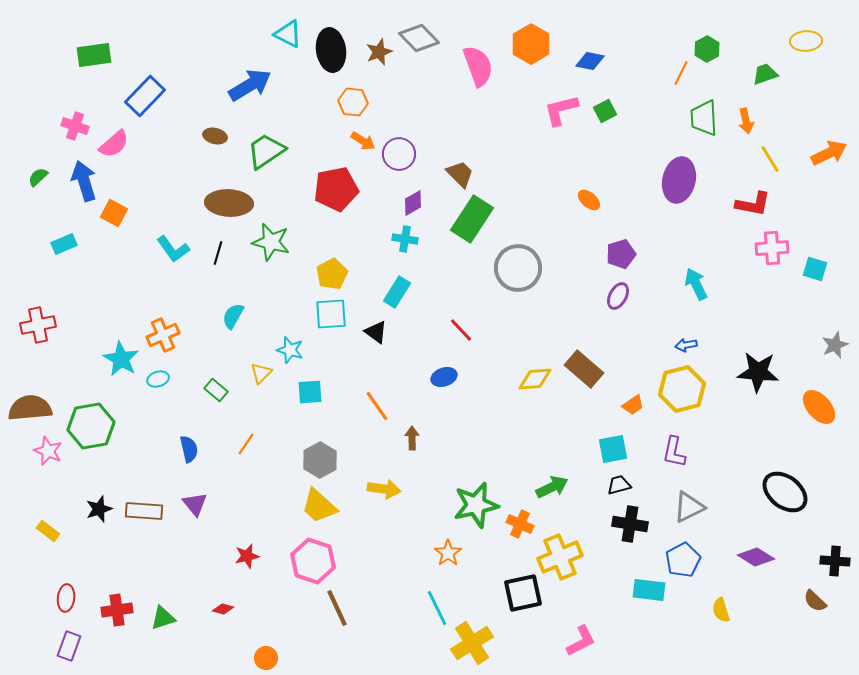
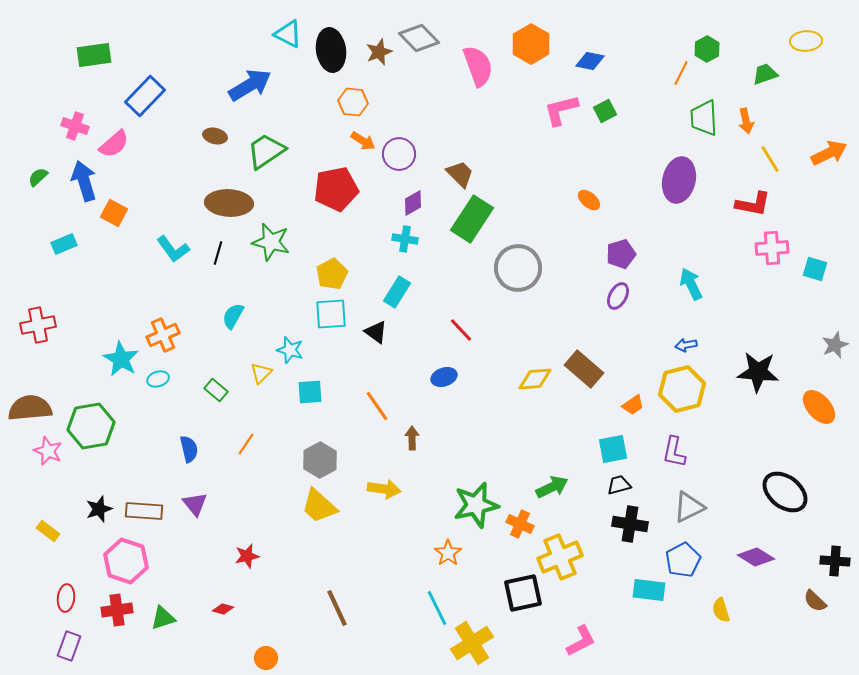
cyan arrow at (696, 284): moved 5 px left
pink hexagon at (313, 561): moved 187 px left
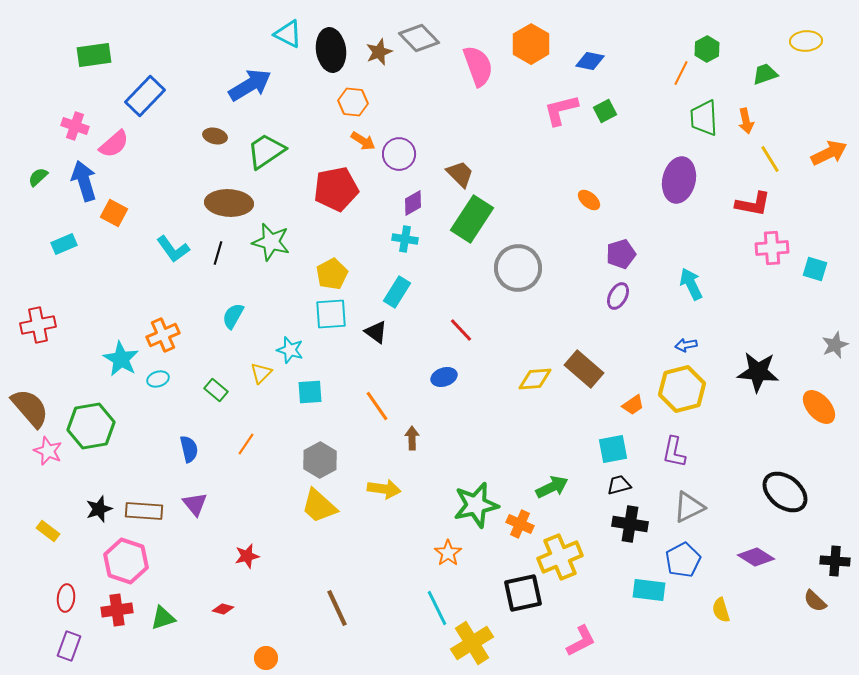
brown semicircle at (30, 408): rotated 54 degrees clockwise
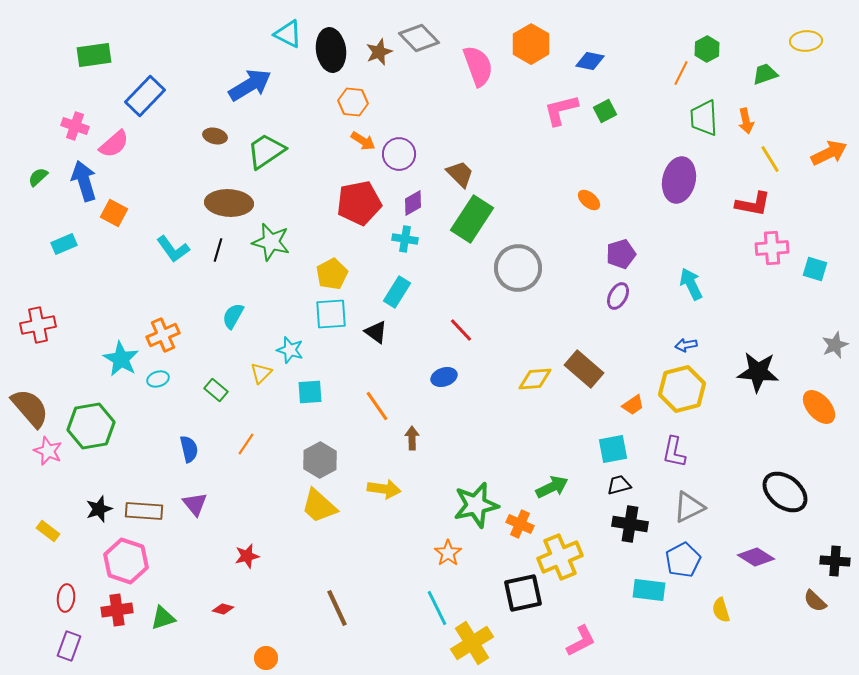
red pentagon at (336, 189): moved 23 px right, 14 px down
black line at (218, 253): moved 3 px up
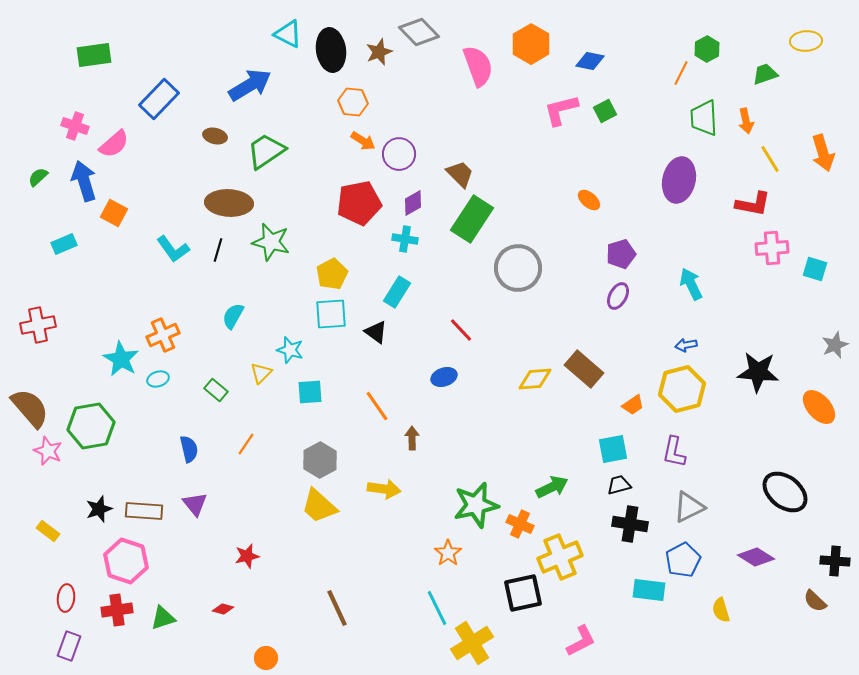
gray diamond at (419, 38): moved 6 px up
blue rectangle at (145, 96): moved 14 px right, 3 px down
orange arrow at (829, 153): moved 6 px left; rotated 99 degrees clockwise
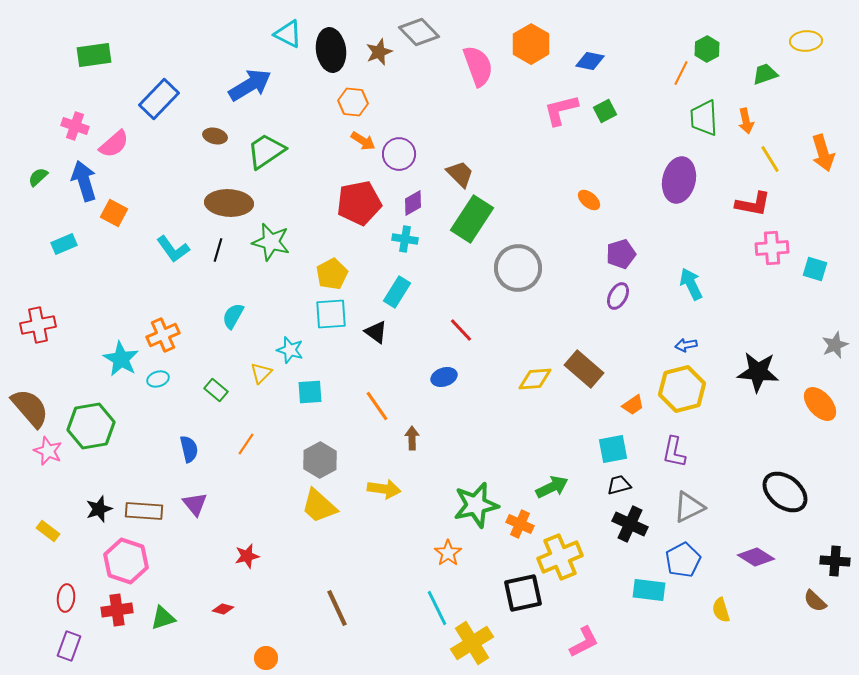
orange ellipse at (819, 407): moved 1 px right, 3 px up
black cross at (630, 524): rotated 16 degrees clockwise
pink L-shape at (581, 641): moved 3 px right, 1 px down
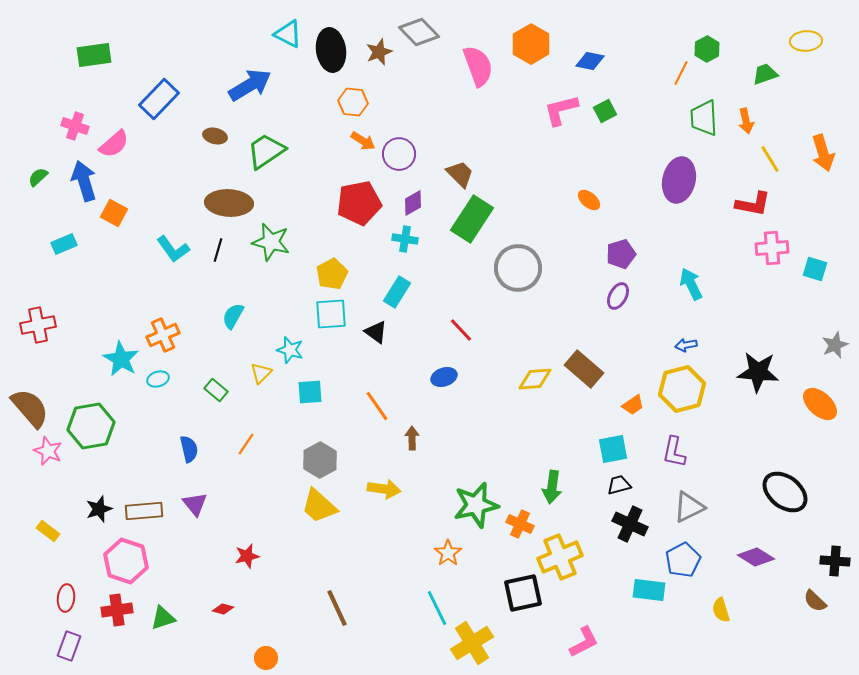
orange ellipse at (820, 404): rotated 6 degrees counterclockwise
green arrow at (552, 487): rotated 124 degrees clockwise
brown rectangle at (144, 511): rotated 9 degrees counterclockwise
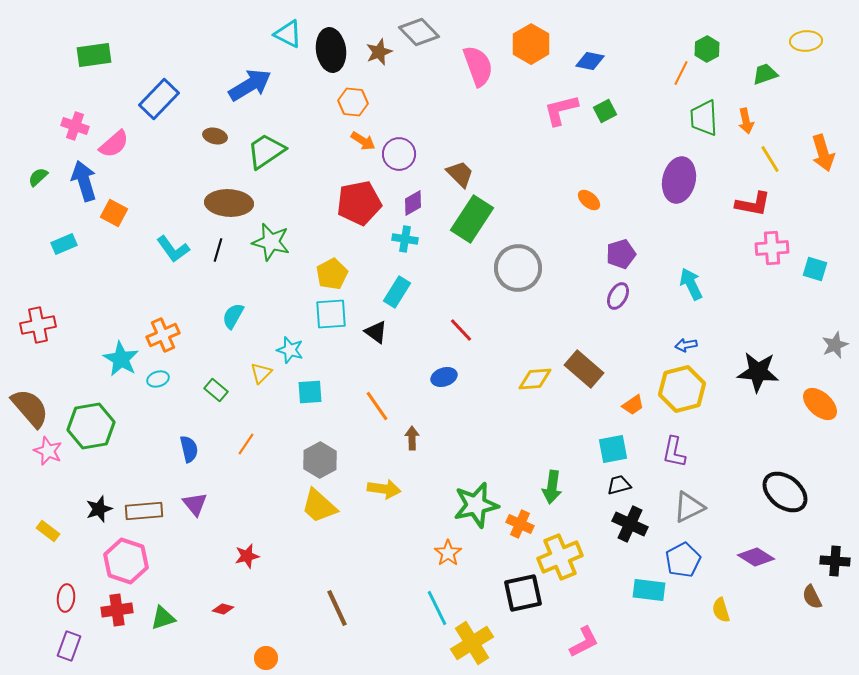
brown semicircle at (815, 601): moved 3 px left, 4 px up; rotated 20 degrees clockwise
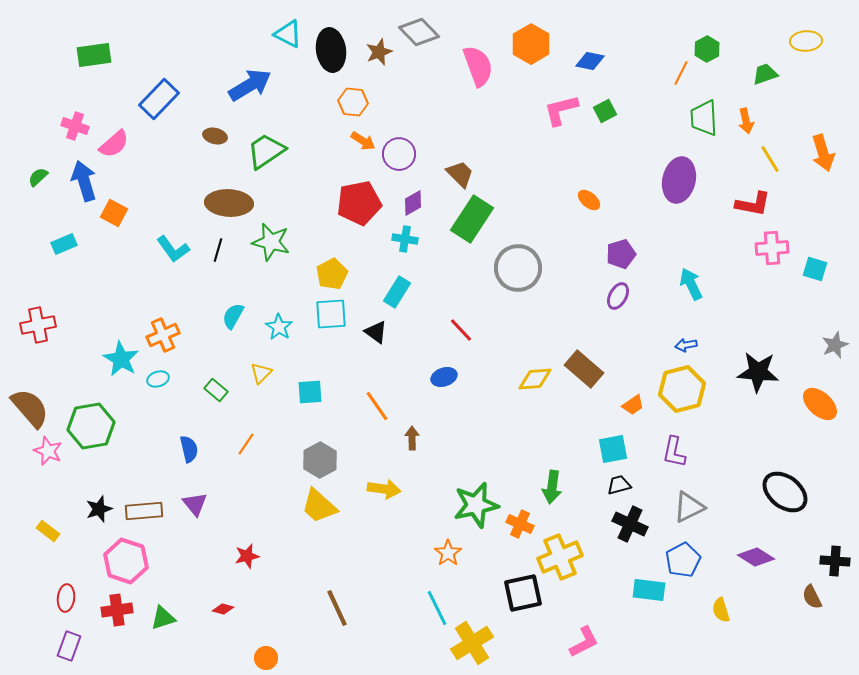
cyan star at (290, 350): moved 11 px left, 23 px up; rotated 16 degrees clockwise
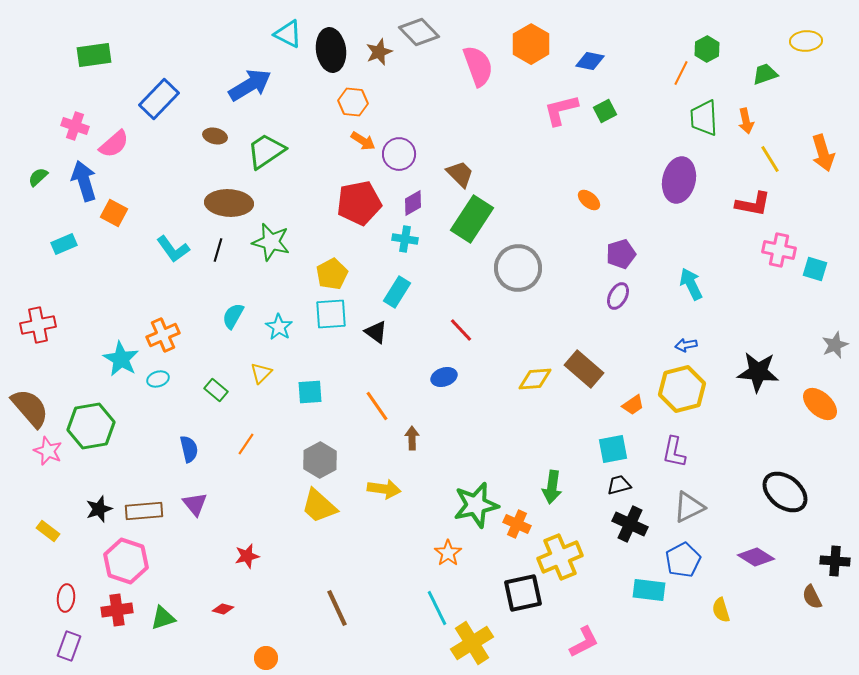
pink cross at (772, 248): moved 7 px right, 2 px down; rotated 16 degrees clockwise
orange cross at (520, 524): moved 3 px left
